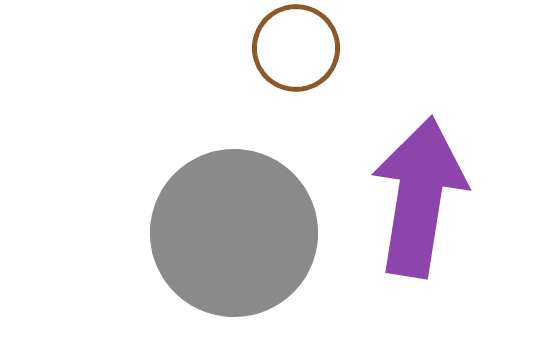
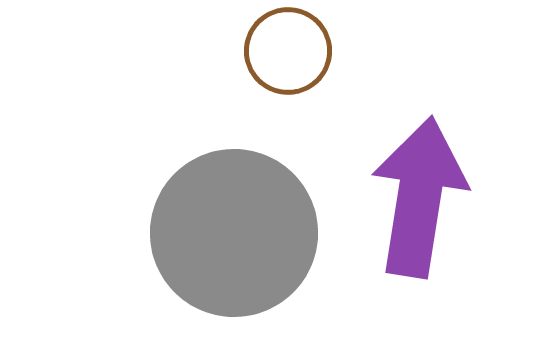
brown circle: moved 8 px left, 3 px down
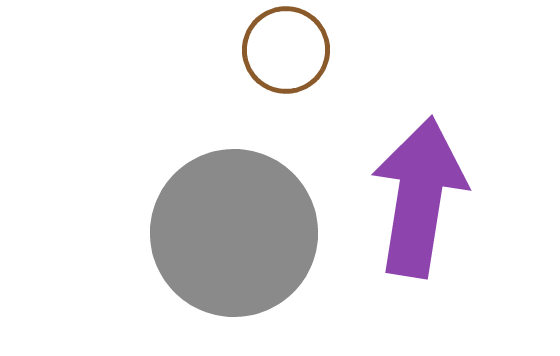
brown circle: moved 2 px left, 1 px up
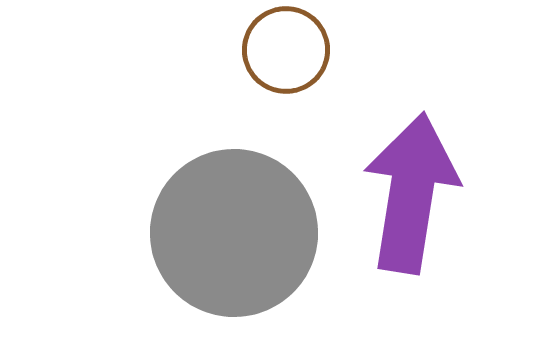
purple arrow: moved 8 px left, 4 px up
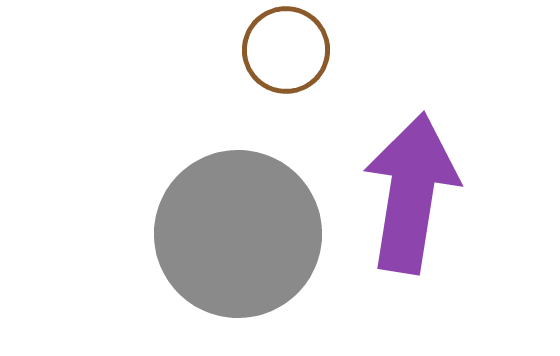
gray circle: moved 4 px right, 1 px down
